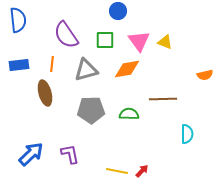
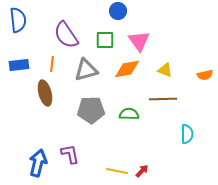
yellow triangle: moved 28 px down
blue arrow: moved 7 px right, 9 px down; rotated 32 degrees counterclockwise
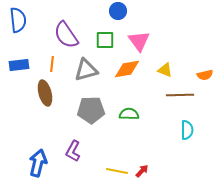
brown line: moved 17 px right, 4 px up
cyan semicircle: moved 4 px up
purple L-shape: moved 3 px right, 3 px up; rotated 140 degrees counterclockwise
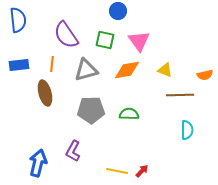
green square: rotated 12 degrees clockwise
orange diamond: moved 1 px down
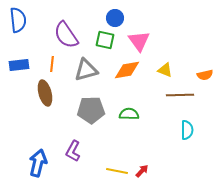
blue circle: moved 3 px left, 7 px down
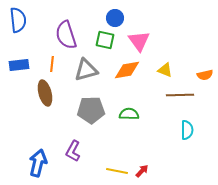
purple semicircle: rotated 16 degrees clockwise
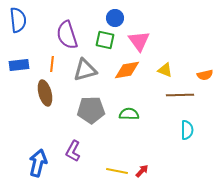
purple semicircle: moved 1 px right
gray triangle: moved 1 px left
